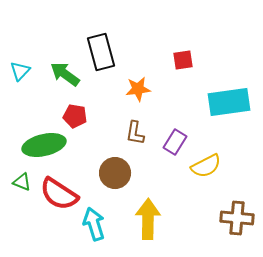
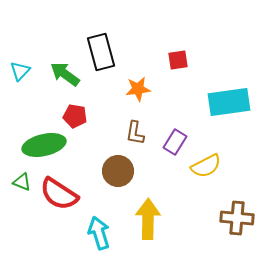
red square: moved 5 px left
brown circle: moved 3 px right, 2 px up
cyan arrow: moved 5 px right, 9 px down
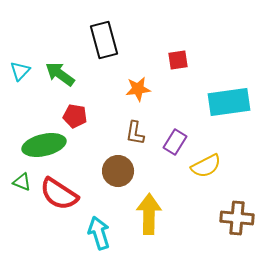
black rectangle: moved 3 px right, 12 px up
green arrow: moved 5 px left
yellow arrow: moved 1 px right, 5 px up
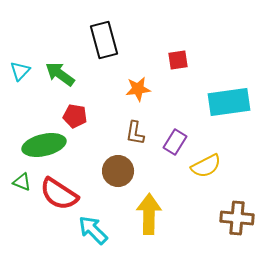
cyan arrow: moved 6 px left, 3 px up; rotated 28 degrees counterclockwise
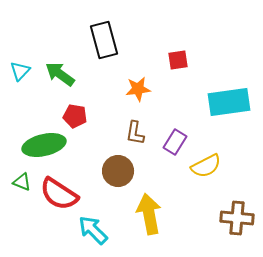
yellow arrow: rotated 12 degrees counterclockwise
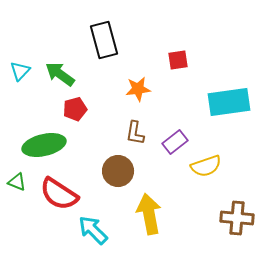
red pentagon: moved 7 px up; rotated 25 degrees counterclockwise
purple rectangle: rotated 20 degrees clockwise
yellow semicircle: rotated 8 degrees clockwise
green triangle: moved 5 px left
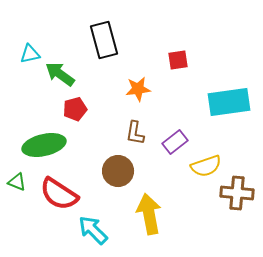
cyan triangle: moved 10 px right, 17 px up; rotated 35 degrees clockwise
brown cross: moved 25 px up
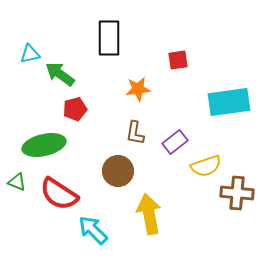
black rectangle: moved 5 px right, 2 px up; rotated 15 degrees clockwise
